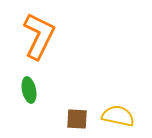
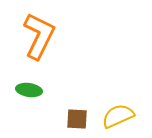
green ellipse: rotated 70 degrees counterclockwise
yellow semicircle: rotated 36 degrees counterclockwise
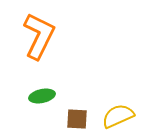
green ellipse: moved 13 px right, 6 px down; rotated 20 degrees counterclockwise
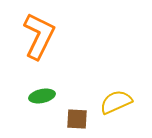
yellow semicircle: moved 2 px left, 14 px up
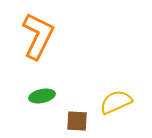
orange L-shape: moved 1 px left
brown square: moved 2 px down
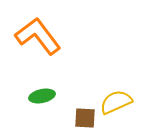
orange L-shape: rotated 63 degrees counterclockwise
brown square: moved 8 px right, 3 px up
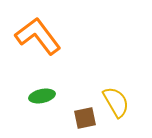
yellow semicircle: rotated 84 degrees clockwise
brown square: rotated 15 degrees counterclockwise
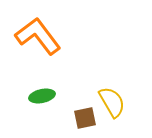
yellow semicircle: moved 4 px left
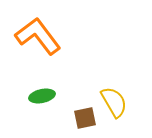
yellow semicircle: moved 2 px right
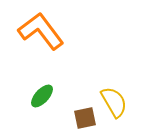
orange L-shape: moved 3 px right, 5 px up
green ellipse: rotated 35 degrees counterclockwise
